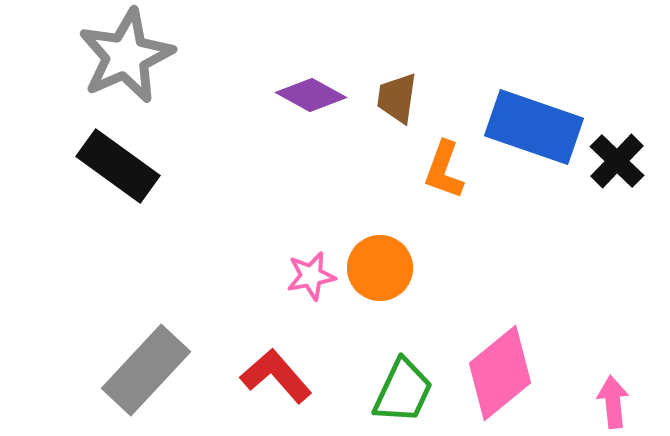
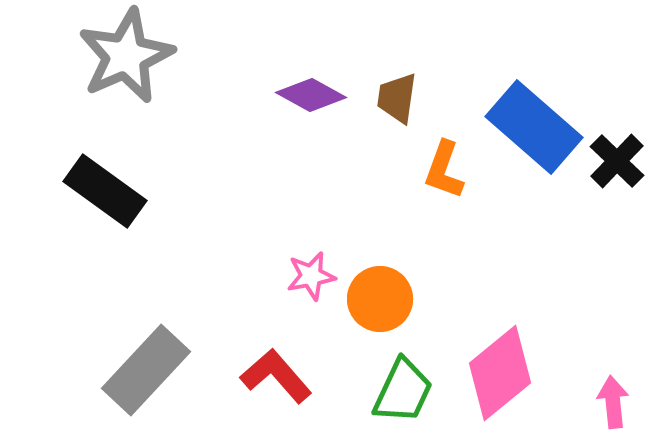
blue rectangle: rotated 22 degrees clockwise
black rectangle: moved 13 px left, 25 px down
orange circle: moved 31 px down
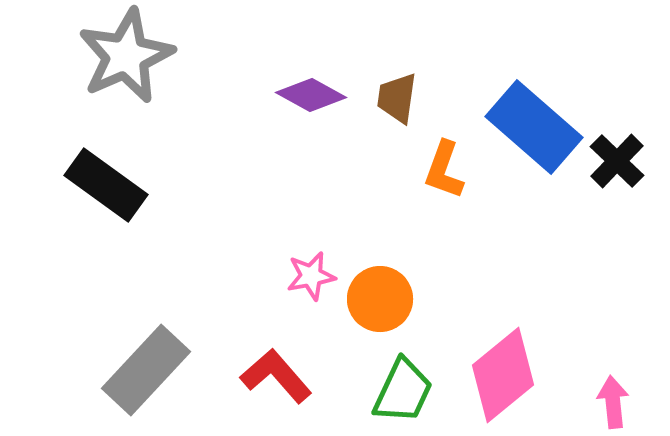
black rectangle: moved 1 px right, 6 px up
pink diamond: moved 3 px right, 2 px down
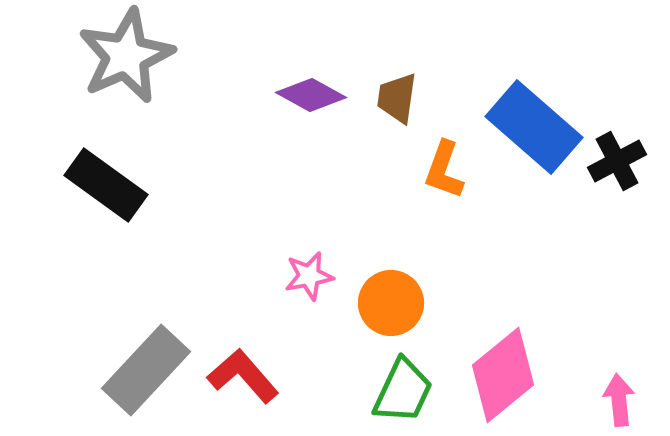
black cross: rotated 18 degrees clockwise
pink star: moved 2 px left
orange circle: moved 11 px right, 4 px down
red L-shape: moved 33 px left
pink arrow: moved 6 px right, 2 px up
